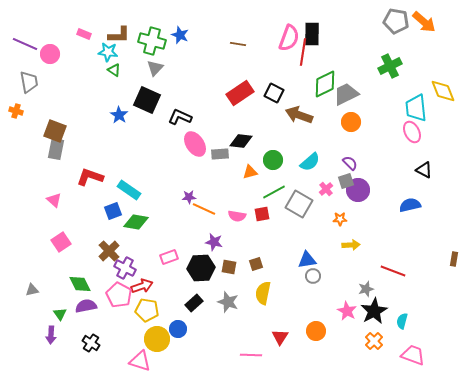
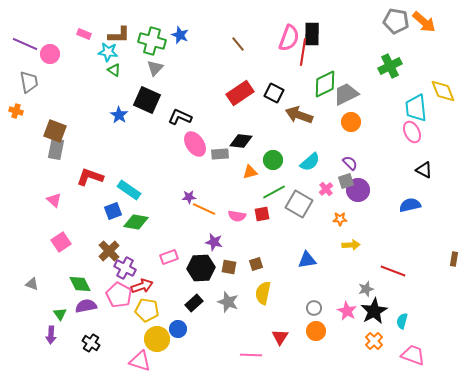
brown line at (238, 44): rotated 42 degrees clockwise
gray circle at (313, 276): moved 1 px right, 32 px down
gray triangle at (32, 290): moved 6 px up; rotated 32 degrees clockwise
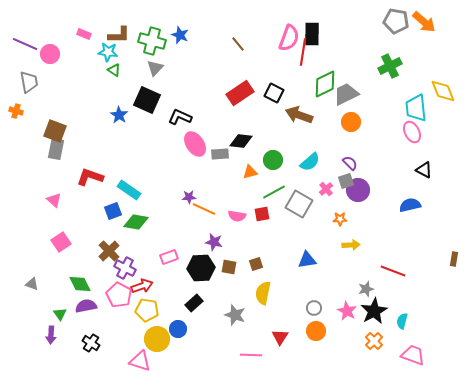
gray star at (228, 302): moved 7 px right, 13 px down
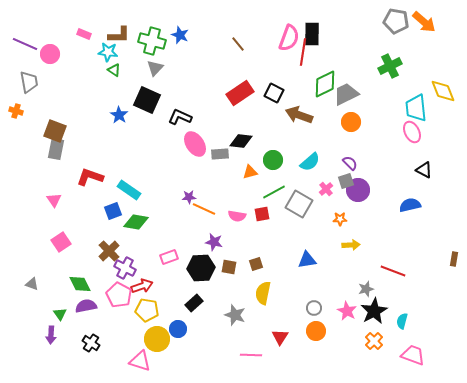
pink triangle at (54, 200): rotated 14 degrees clockwise
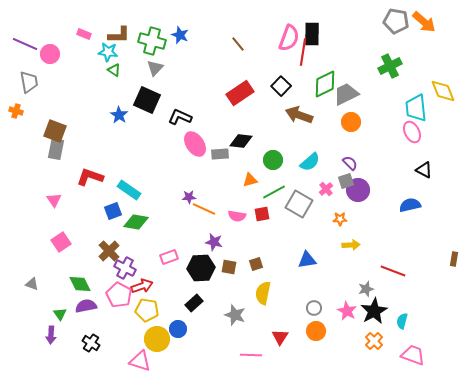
black square at (274, 93): moved 7 px right, 7 px up; rotated 18 degrees clockwise
orange triangle at (250, 172): moved 8 px down
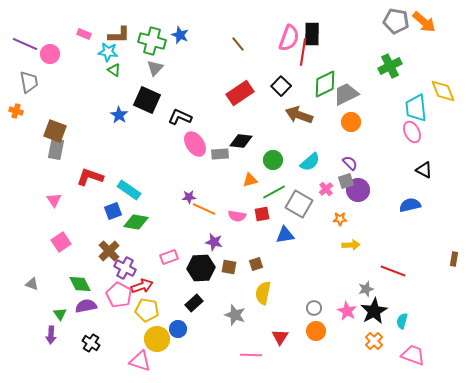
blue triangle at (307, 260): moved 22 px left, 25 px up
